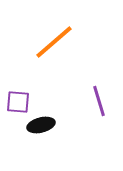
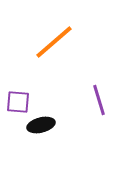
purple line: moved 1 px up
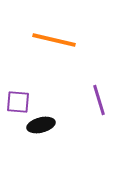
orange line: moved 2 px up; rotated 54 degrees clockwise
